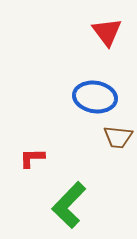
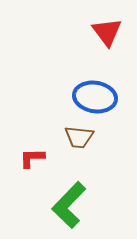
brown trapezoid: moved 39 px left
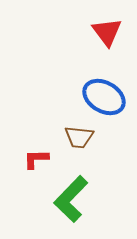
blue ellipse: moved 9 px right; rotated 21 degrees clockwise
red L-shape: moved 4 px right, 1 px down
green L-shape: moved 2 px right, 6 px up
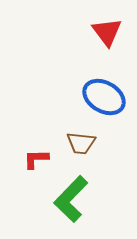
brown trapezoid: moved 2 px right, 6 px down
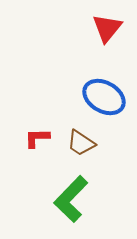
red triangle: moved 4 px up; rotated 16 degrees clockwise
brown trapezoid: rotated 28 degrees clockwise
red L-shape: moved 1 px right, 21 px up
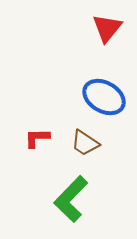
brown trapezoid: moved 4 px right
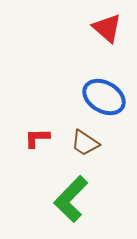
red triangle: rotated 28 degrees counterclockwise
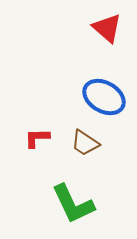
green L-shape: moved 2 px right, 5 px down; rotated 69 degrees counterclockwise
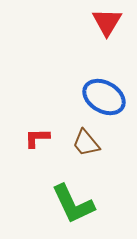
red triangle: moved 6 px up; rotated 20 degrees clockwise
brown trapezoid: moved 1 px right; rotated 16 degrees clockwise
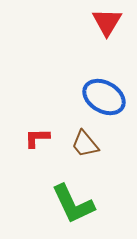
brown trapezoid: moved 1 px left, 1 px down
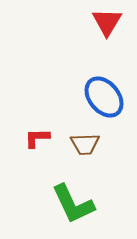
blue ellipse: rotated 21 degrees clockwise
brown trapezoid: rotated 52 degrees counterclockwise
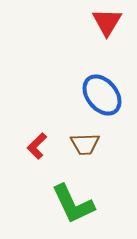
blue ellipse: moved 2 px left, 2 px up
red L-shape: moved 8 px down; rotated 44 degrees counterclockwise
